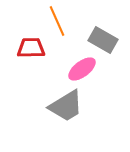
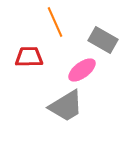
orange line: moved 2 px left, 1 px down
red trapezoid: moved 2 px left, 9 px down
pink ellipse: moved 1 px down
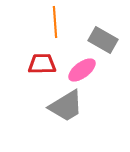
orange line: rotated 20 degrees clockwise
red trapezoid: moved 13 px right, 7 px down
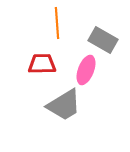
orange line: moved 2 px right, 1 px down
pink ellipse: moved 4 px right; rotated 32 degrees counterclockwise
gray trapezoid: moved 2 px left, 1 px up
